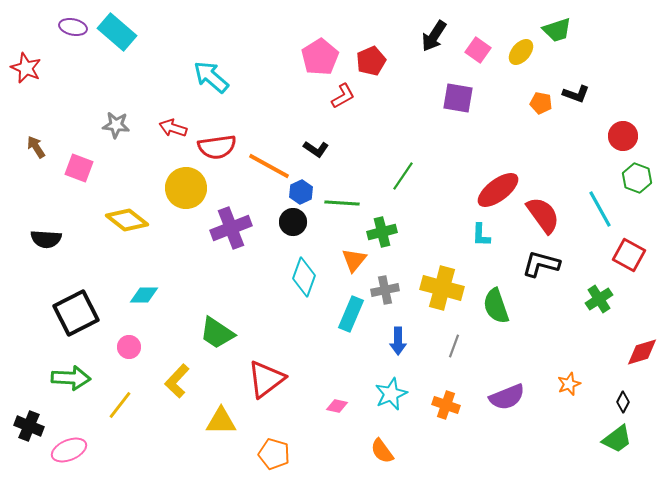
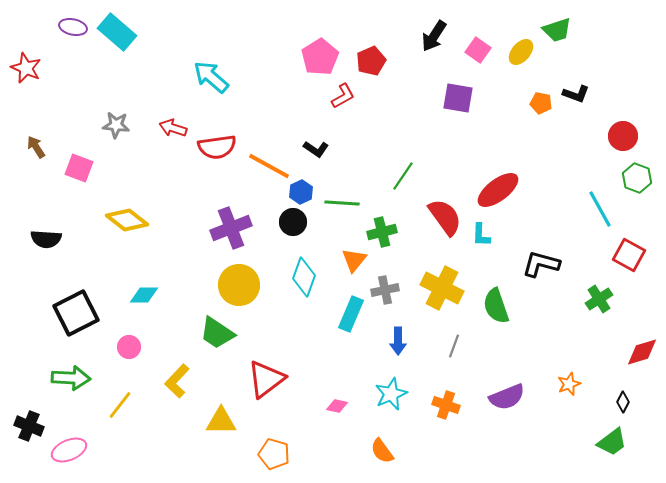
yellow circle at (186, 188): moved 53 px right, 97 px down
red semicircle at (543, 215): moved 98 px left, 2 px down
yellow cross at (442, 288): rotated 12 degrees clockwise
green trapezoid at (617, 439): moved 5 px left, 3 px down
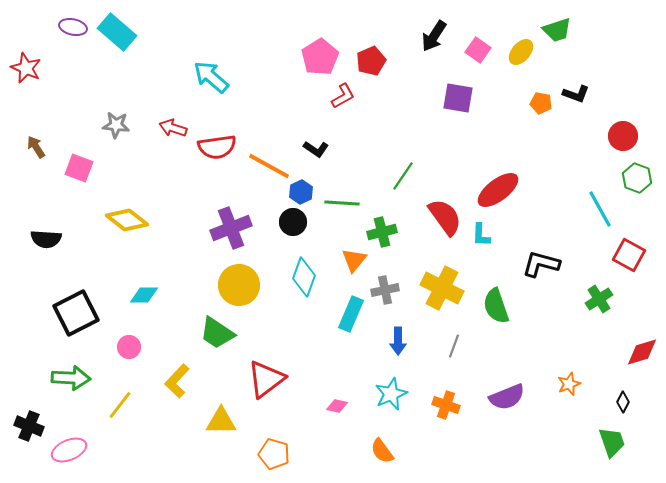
green trapezoid at (612, 442): rotated 72 degrees counterclockwise
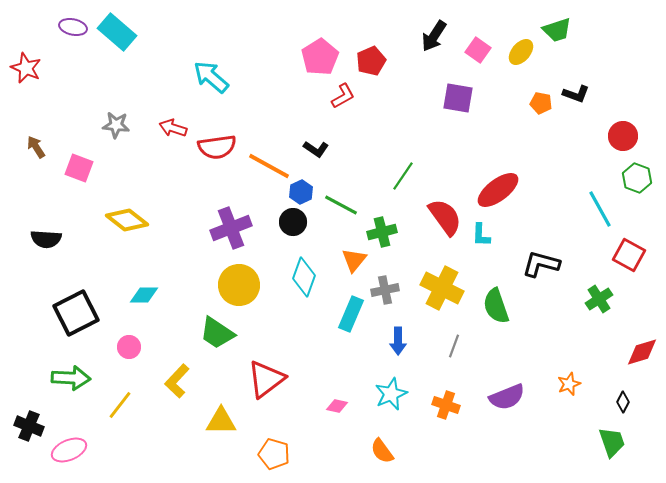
green line at (342, 203): moved 1 px left, 2 px down; rotated 24 degrees clockwise
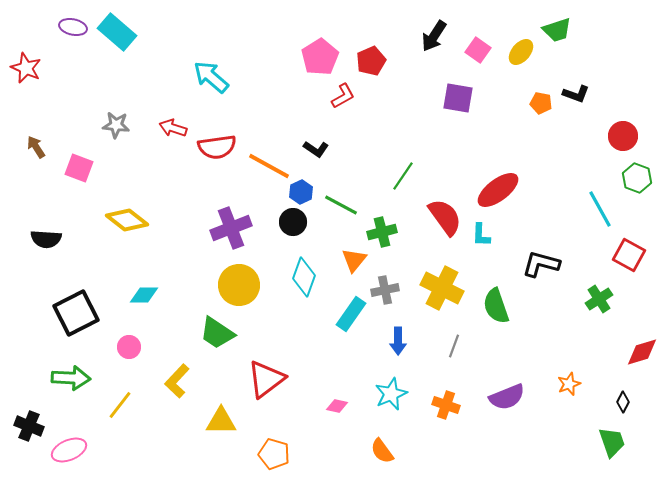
cyan rectangle at (351, 314): rotated 12 degrees clockwise
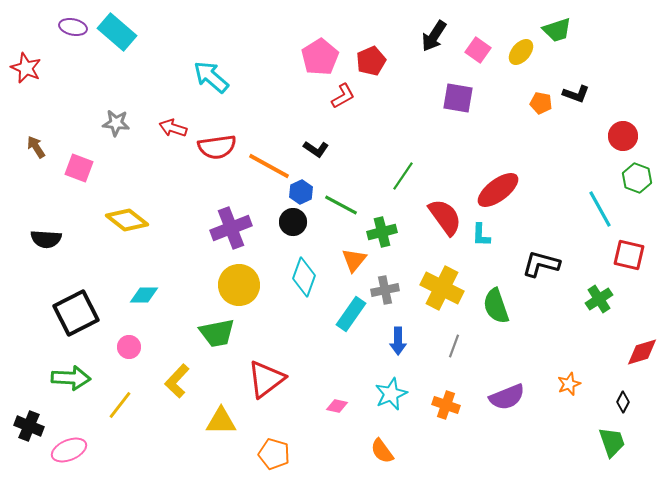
gray star at (116, 125): moved 2 px up
red square at (629, 255): rotated 16 degrees counterclockwise
green trapezoid at (217, 333): rotated 45 degrees counterclockwise
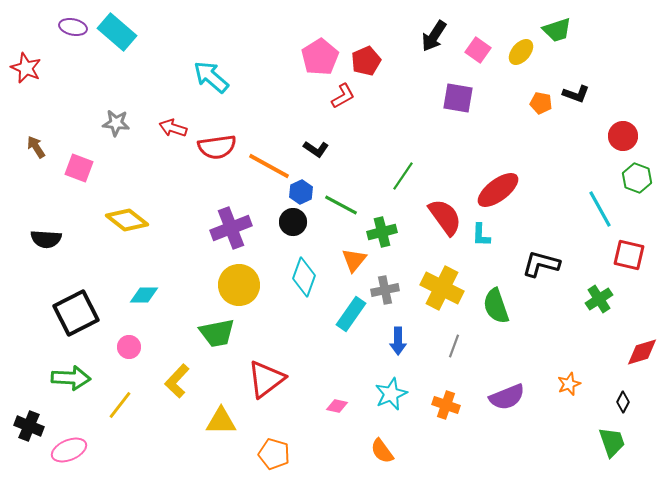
red pentagon at (371, 61): moved 5 px left
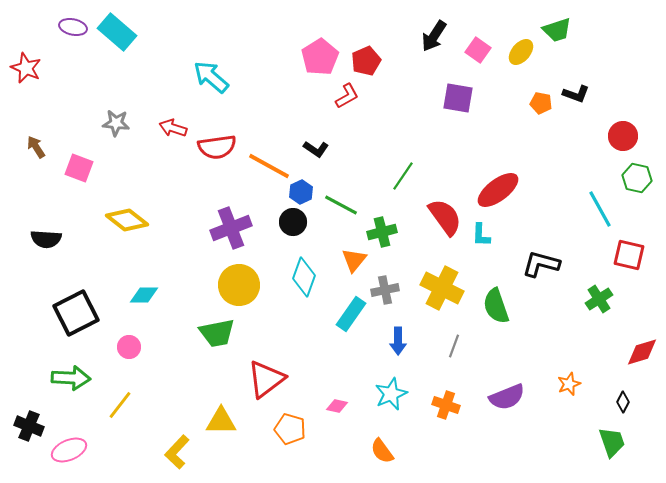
red L-shape at (343, 96): moved 4 px right
green hexagon at (637, 178): rotated 8 degrees counterclockwise
yellow L-shape at (177, 381): moved 71 px down
orange pentagon at (274, 454): moved 16 px right, 25 px up
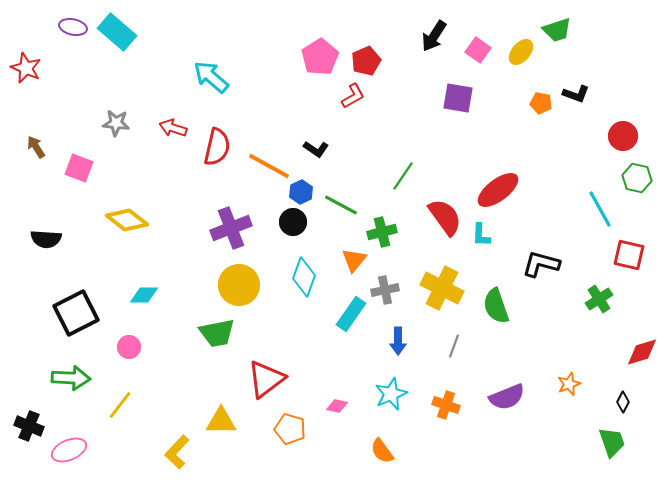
red L-shape at (347, 96): moved 6 px right
red semicircle at (217, 147): rotated 69 degrees counterclockwise
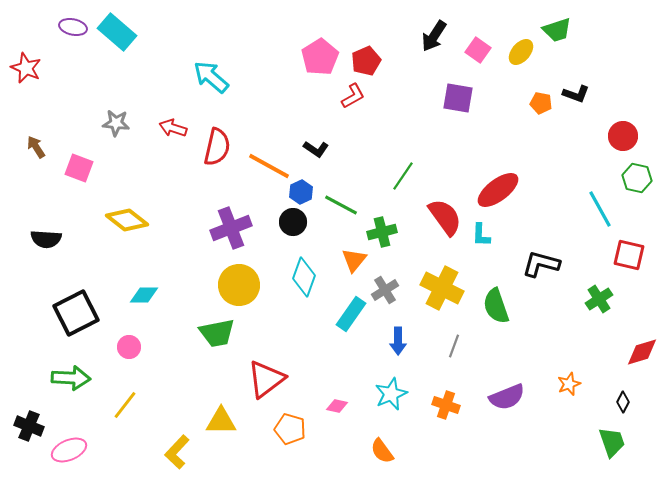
gray cross at (385, 290): rotated 20 degrees counterclockwise
yellow line at (120, 405): moved 5 px right
